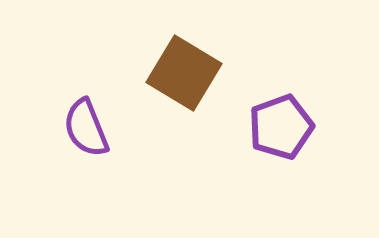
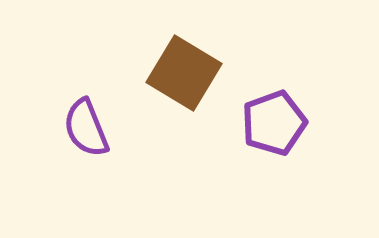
purple pentagon: moved 7 px left, 4 px up
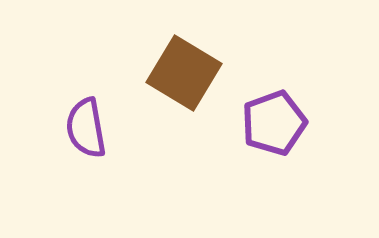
purple semicircle: rotated 12 degrees clockwise
